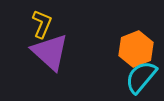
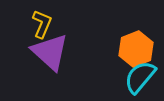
cyan semicircle: moved 1 px left
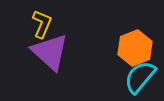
orange hexagon: moved 1 px left, 1 px up
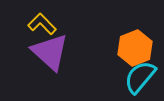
yellow L-shape: rotated 68 degrees counterclockwise
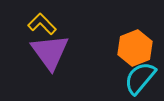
purple triangle: rotated 12 degrees clockwise
cyan semicircle: moved 1 px down
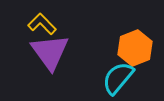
cyan semicircle: moved 22 px left
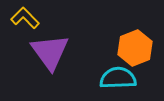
yellow L-shape: moved 17 px left, 6 px up
cyan semicircle: rotated 48 degrees clockwise
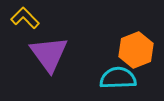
orange hexagon: moved 1 px right, 2 px down
purple triangle: moved 1 px left, 2 px down
